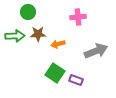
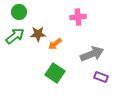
green circle: moved 9 px left
green arrow: rotated 36 degrees counterclockwise
orange arrow: moved 3 px left; rotated 24 degrees counterclockwise
gray arrow: moved 4 px left, 3 px down
purple rectangle: moved 25 px right, 3 px up
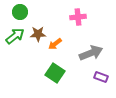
green circle: moved 1 px right
gray arrow: moved 1 px left, 1 px up
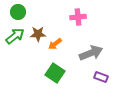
green circle: moved 2 px left
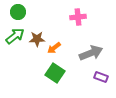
brown star: moved 1 px left, 5 px down
orange arrow: moved 1 px left, 4 px down
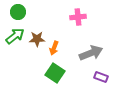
orange arrow: rotated 32 degrees counterclockwise
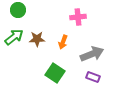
green circle: moved 2 px up
green arrow: moved 1 px left, 1 px down
orange arrow: moved 9 px right, 6 px up
gray arrow: moved 1 px right, 1 px down
purple rectangle: moved 8 px left
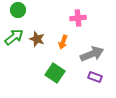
pink cross: moved 1 px down
brown star: rotated 21 degrees clockwise
purple rectangle: moved 2 px right
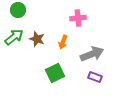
green square: rotated 30 degrees clockwise
